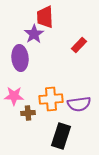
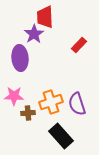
orange cross: moved 3 px down; rotated 15 degrees counterclockwise
purple semicircle: moved 2 px left; rotated 80 degrees clockwise
black rectangle: rotated 60 degrees counterclockwise
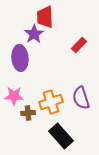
purple semicircle: moved 4 px right, 6 px up
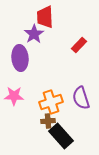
brown cross: moved 20 px right, 8 px down
